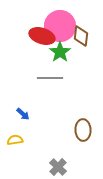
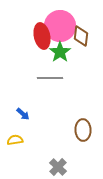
red ellipse: rotated 60 degrees clockwise
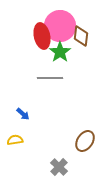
brown ellipse: moved 2 px right, 11 px down; rotated 35 degrees clockwise
gray cross: moved 1 px right
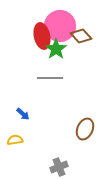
brown diamond: rotated 50 degrees counterclockwise
green star: moved 4 px left, 3 px up
brown ellipse: moved 12 px up; rotated 10 degrees counterclockwise
gray cross: rotated 24 degrees clockwise
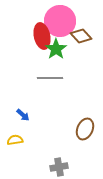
pink circle: moved 5 px up
blue arrow: moved 1 px down
gray cross: rotated 12 degrees clockwise
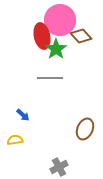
pink circle: moved 1 px up
gray cross: rotated 18 degrees counterclockwise
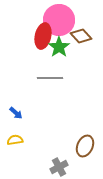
pink circle: moved 1 px left
red ellipse: moved 1 px right; rotated 25 degrees clockwise
green star: moved 3 px right, 2 px up
blue arrow: moved 7 px left, 2 px up
brown ellipse: moved 17 px down
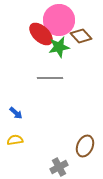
red ellipse: moved 2 px left, 2 px up; rotated 60 degrees counterclockwise
green star: rotated 25 degrees clockwise
